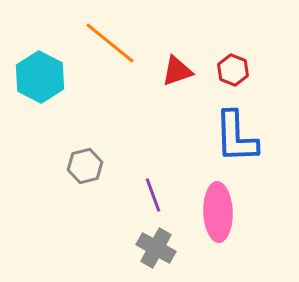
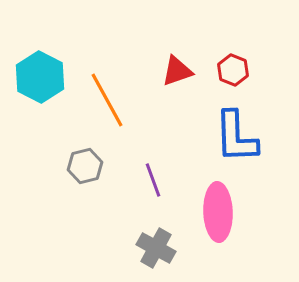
orange line: moved 3 px left, 57 px down; rotated 22 degrees clockwise
purple line: moved 15 px up
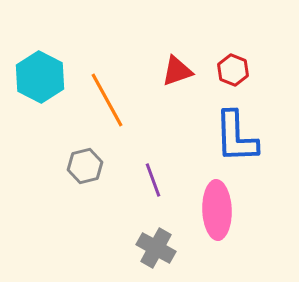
pink ellipse: moved 1 px left, 2 px up
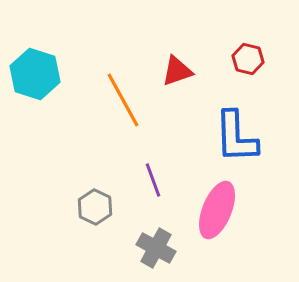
red hexagon: moved 15 px right, 11 px up; rotated 8 degrees counterclockwise
cyan hexagon: moved 5 px left, 3 px up; rotated 9 degrees counterclockwise
orange line: moved 16 px right
gray hexagon: moved 10 px right, 41 px down; rotated 20 degrees counterclockwise
pink ellipse: rotated 24 degrees clockwise
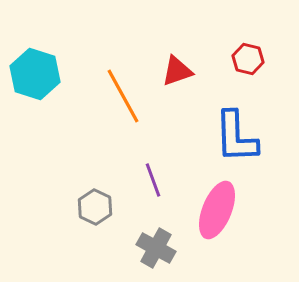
orange line: moved 4 px up
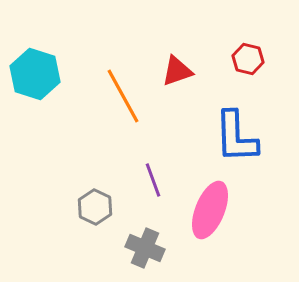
pink ellipse: moved 7 px left
gray cross: moved 11 px left; rotated 6 degrees counterclockwise
